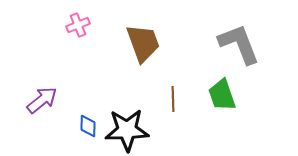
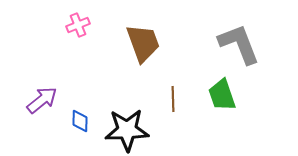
blue diamond: moved 8 px left, 5 px up
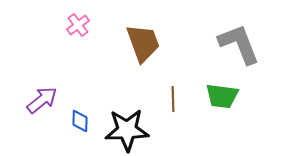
pink cross: rotated 15 degrees counterclockwise
green trapezoid: moved 1 px down; rotated 64 degrees counterclockwise
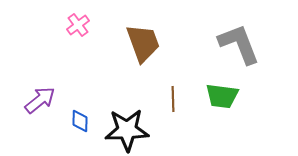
purple arrow: moved 2 px left
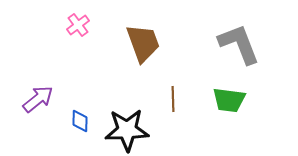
green trapezoid: moved 7 px right, 4 px down
purple arrow: moved 2 px left, 1 px up
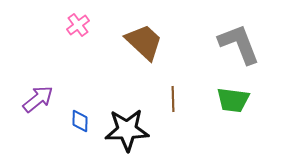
brown trapezoid: moved 1 px right, 1 px up; rotated 27 degrees counterclockwise
green trapezoid: moved 4 px right
